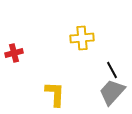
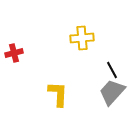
yellow L-shape: moved 3 px right
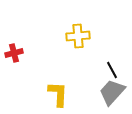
yellow cross: moved 4 px left, 2 px up
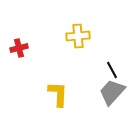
red cross: moved 5 px right, 5 px up
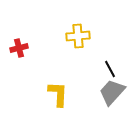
black line: moved 2 px left, 1 px up
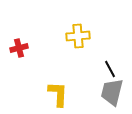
gray trapezoid: rotated 28 degrees counterclockwise
